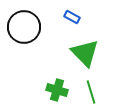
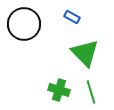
black circle: moved 3 px up
green cross: moved 2 px right
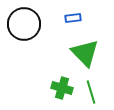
blue rectangle: moved 1 px right, 1 px down; rotated 35 degrees counterclockwise
green cross: moved 3 px right, 2 px up
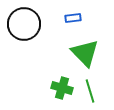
green line: moved 1 px left, 1 px up
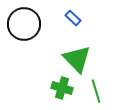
blue rectangle: rotated 49 degrees clockwise
green triangle: moved 8 px left, 6 px down
green line: moved 6 px right
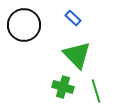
black circle: moved 1 px down
green triangle: moved 4 px up
green cross: moved 1 px right, 1 px up
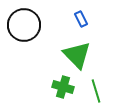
blue rectangle: moved 8 px right, 1 px down; rotated 21 degrees clockwise
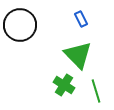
black circle: moved 4 px left
green triangle: moved 1 px right
green cross: moved 1 px right, 2 px up; rotated 15 degrees clockwise
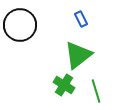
green triangle: rotated 36 degrees clockwise
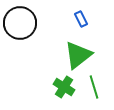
black circle: moved 2 px up
green cross: moved 2 px down
green line: moved 2 px left, 4 px up
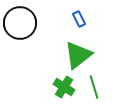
blue rectangle: moved 2 px left
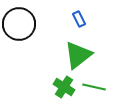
black circle: moved 1 px left, 1 px down
green line: rotated 60 degrees counterclockwise
